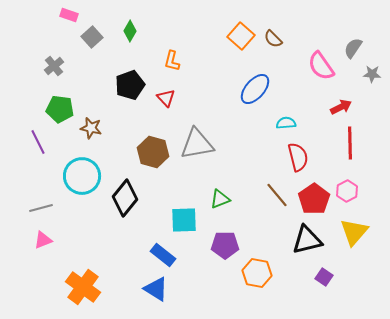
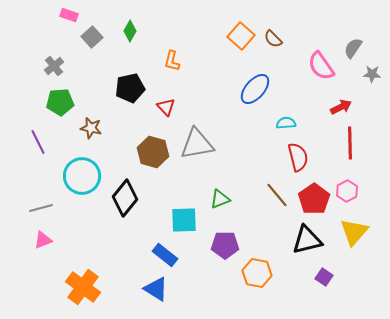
black pentagon: moved 3 px down; rotated 8 degrees clockwise
red triangle: moved 9 px down
green pentagon: moved 7 px up; rotated 12 degrees counterclockwise
blue rectangle: moved 2 px right
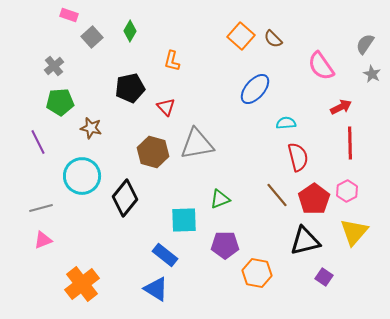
gray semicircle: moved 12 px right, 4 px up
gray star: rotated 24 degrees clockwise
black triangle: moved 2 px left, 1 px down
orange cross: moved 1 px left, 3 px up; rotated 16 degrees clockwise
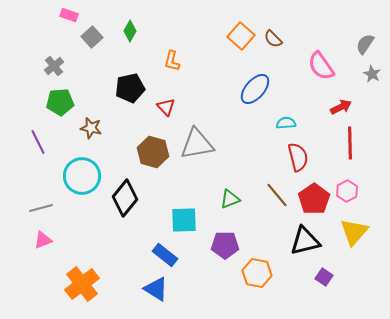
green triangle: moved 10 px right
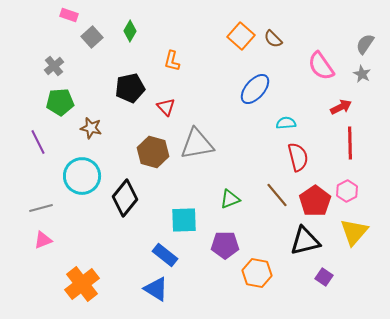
gray star: moved 10 px left
red pentagon: moved 1 px right, 2 px down
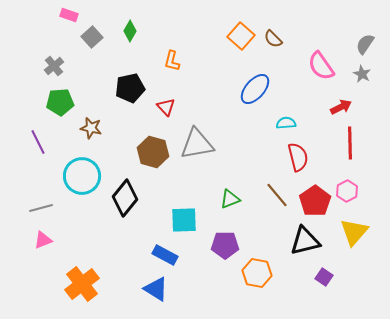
blue rectangle: rotated 10 degrees counterclockwise
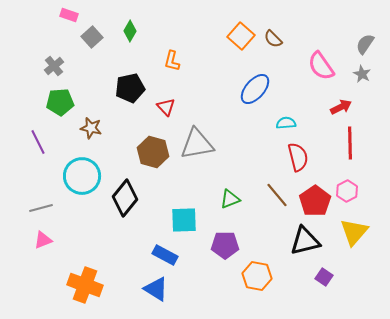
orange hexagon: moved 3 px down
orange cross: moved 3 px right, 1 px down; rotated 32 degrees counterclockwise
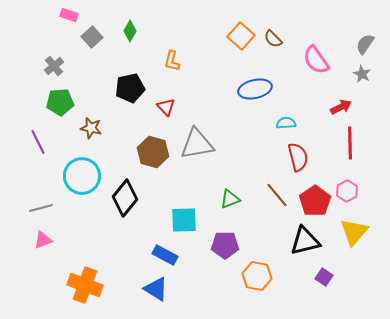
pink semicircle: moved 5 px left, 6 px up
blue ellipse: rotated 36 degrees clockwise
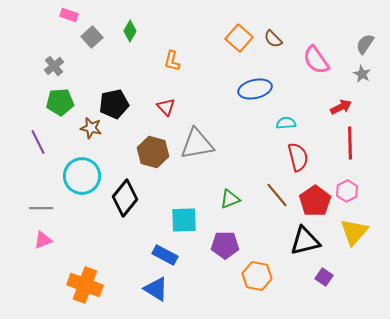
orange square: moved 2 px left, 2 px down
black pentagon: moved 16 px left, 16 px down
gray line: rotated 15 degrees clockwise
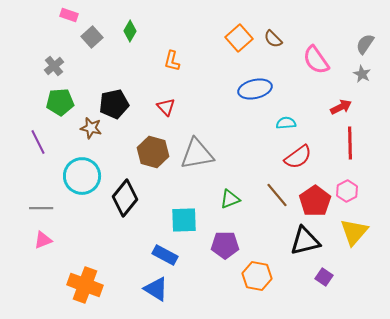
orange square: rotated 8 degrees clockwise
gray triangle: moved 10 px down
red semicircle: rotated 68 degrees clockwise
